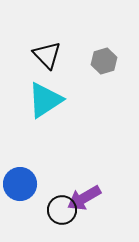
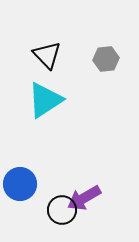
gray hexagon: moved 2 px right, 2 px up; rotated 10 degrees clockwise
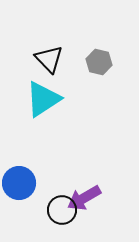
black triangle: moved 2 px right, 4 px down
gray hexagon: moved 7 px left, 3 px down; rotated 20 degrees clockwise
cyan triangle: moved 2 px left, 1 px up
blue circle: moved 1 px left, 1 px up
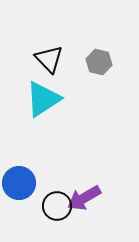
black circle: moved 5 px left, 4 px up
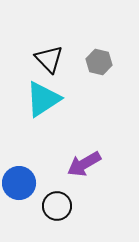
purple arrow: moved 34 px up
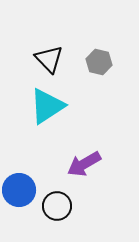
cyan triangle: moved 4 px right, 7 px down
blue circle: moved 7 px down
